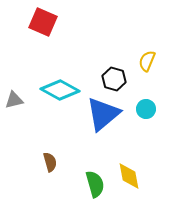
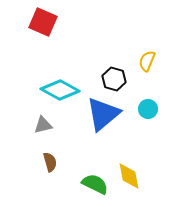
gray triangle: moved 29 px right, 25 px down
cyan circle: moved 2 px right
green semicircle: rotated 48 degrees counterclockwise
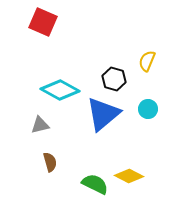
gray triangle: moved 3 px left
yellow diamond: rotated 52 degrees counterclockwise
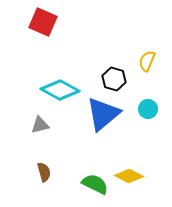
brown semicircle: moved 6 px left, 10 px down
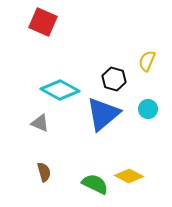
gray triangle: moved 2 px up; rotated 36 degrees clockwise
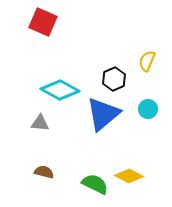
black hexagon: rotated 20 degrees clockwise
gray triangle: rotated 18 degrees counterclockwise
brown semicircle: rotated 60 degrees counterclockwise
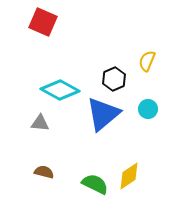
yellow diamond: rotated 60 degrees counterclockwise
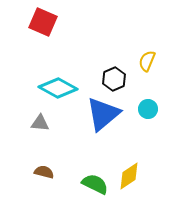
cyan diamond: moved 2 px left, 2 px up
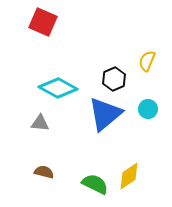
blue triangle: moved 2 px right
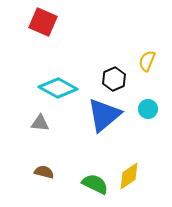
blue triangle: moved 1 px left, 1 px down
